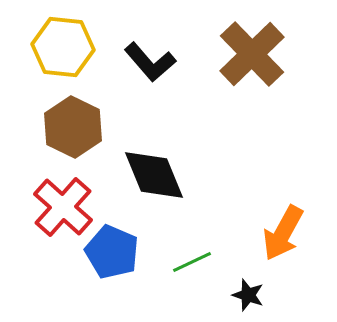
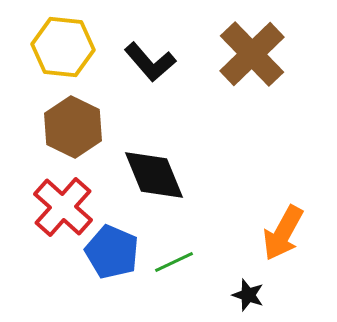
green line: moved 18 px left
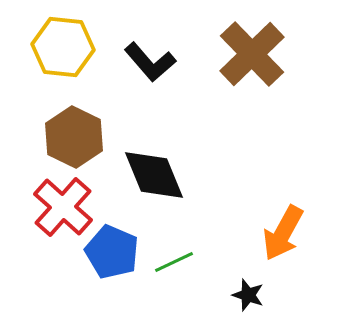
brown hexagon: moved 1 px right, 10 px down
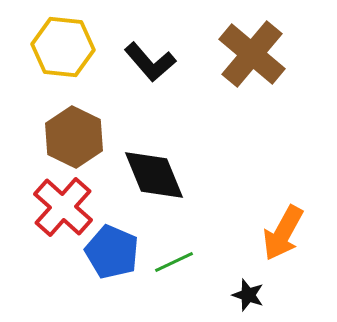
brown cross: rotated 6 degrees counterclockwise
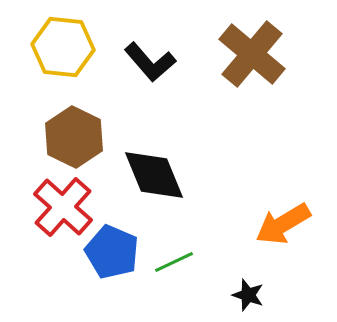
orange arrow: moved 9 px up; rotated 30 degrees clockwise
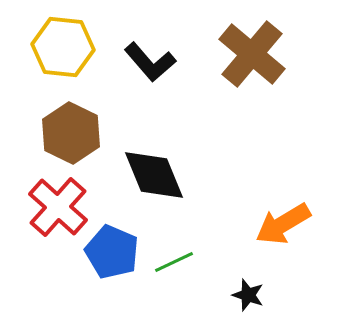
brown hexagon: moved 3 px left, 4 px up
red cross: moved 5 px left
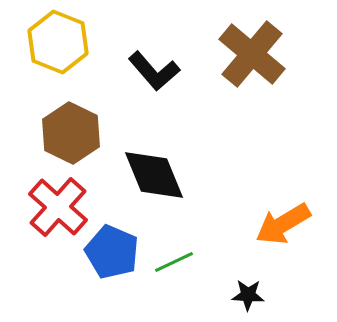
yellow hexagon: moved 5 px left, 5 px up; rotated 16 degrees clockwise
black L-shape: moved 4 px right, 9 px down
black star: rotated 16 degrees counterclockwise
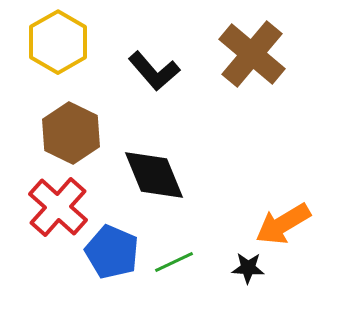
yellow hexagon: rotated 8 degrees clockwise
black star: moved 27 px up
